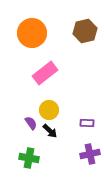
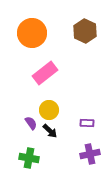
brown hexagon: rotated 20 degrees counterclockwise
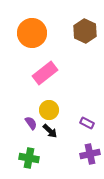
purple rectangle: rotated 24 degrees clockwise
